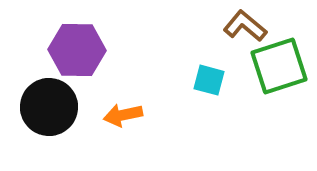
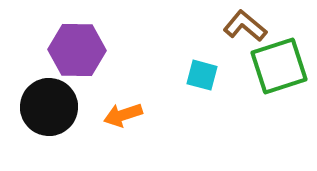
cyan square: moved 7 px left, 5 px up
orange arrow: rotated 6 degrees counterclockwise
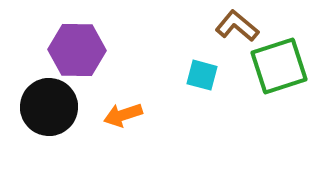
brown L-shape: moved 8 px left
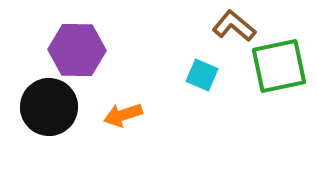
brown L-shape: moved 3 px left
green square: rotated 6 degrees clockwise
cyan square: rotated 8 degrees clockwise
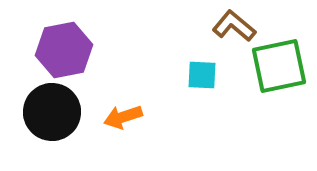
purple hexagon: moved 13 px left; rotated 12 degrees counterclockwise
cyan square: rotated 20 degrees counterclockwise
black circle: moved 3 px right, 5 px down
orange arrow: moved 2 px down
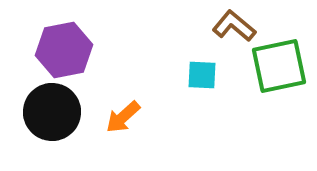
orange arrow: rotated 24 degrees counterclockwise
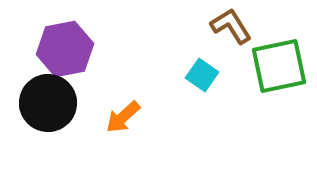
brown L-shape: moved 3 px left; rotated 18 degrees clockwise
purple hexagon: moved 1 px right, 1 px up
cyan square: rotated 32 degrees clockwise
black circle: moved 4 px left, 9 px up
